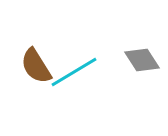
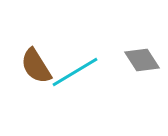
cyan line: moved 1 px right
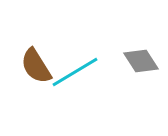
gray diamond: moved 1 px left, 1 px down
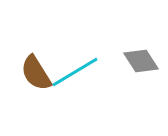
brown semicircle: moved 7 px down
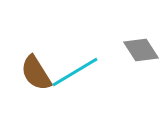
gray diamond: moved 11 px up
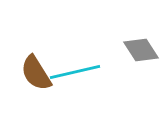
cyan line: rotated 18 degrees clockwise
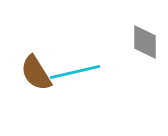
gray diamond: moved 4 px right, 8 px up; rotated 33 degrees clockwise
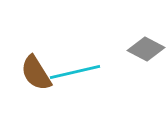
gray diamond: moved 1 px right, 7 px down; rotated 63 degrees counterclockwise
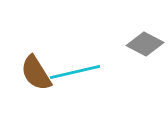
gray diamond: moved 1 px left, 5 px up
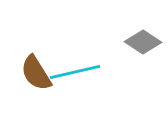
gray diamond: moved 2 px left, 2 px up; rotated 6 degrees clockwise
